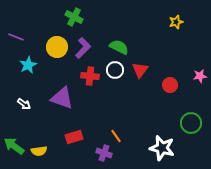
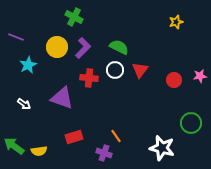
red cross: moved 1 px left, 2 px down
red circle: moved 4 px right, 5 px up
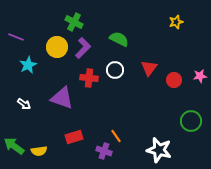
green cross: moved 5 px down
green semicircle: moved 8 px up
red triangle: moved 9 px right, 2 px up
green circle: moved 2 px up
white star: moved 3 px left, 2 px down
purple cross: moved 2 px up
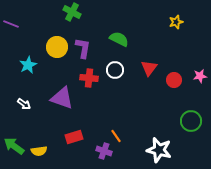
green cross: moved 2 px left, 10 px up
purple line: moved 5 px left, 13 px up
purple L-shape: rotated 35 degrees counterclockwise
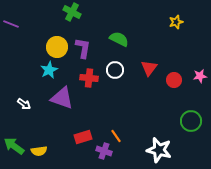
cyan star: moved 21 px right, 5 px down
red rectangle: moved 9 px right
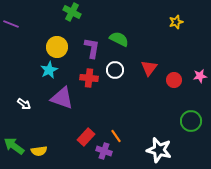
purple L-shape: moved 9 px right
red rectangle: moved 3 px right; rotated 30 degrees counterclockwise
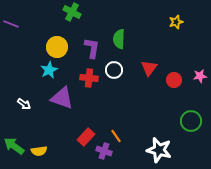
green semicircle: rotated 114 degrees counterclockwise
white circle: moved 1 px left
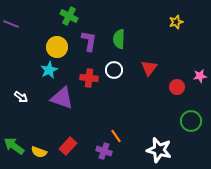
green cross: moved 3 px left, 4 px down
purple L-shape: moved 3 px left, 7 px up
red circle: moved 3 px right, 7 px down
white arrow: moved 3 px left, 7 px up
red rectangle: moved 18 px left, 9 px down
yellow semicircle: moved 1 px down; rotated 28 degrees clockwise
